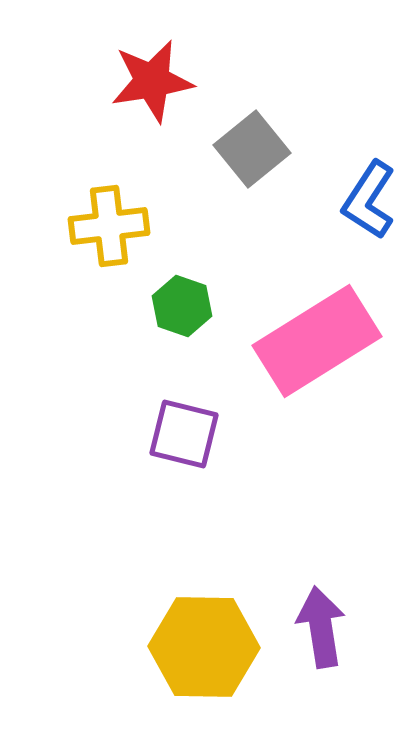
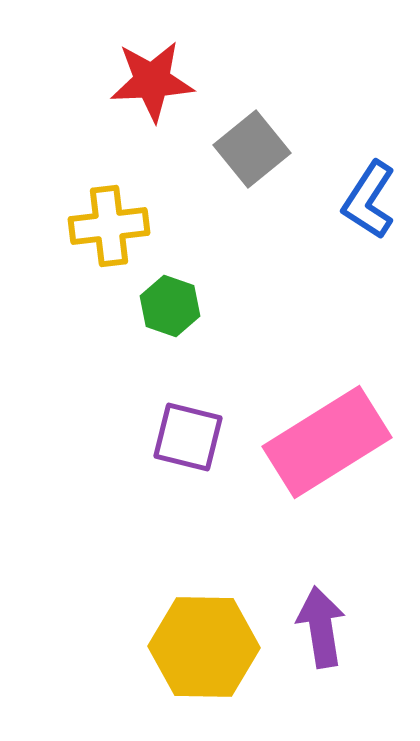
red star: rotated 6 degrees clockwise
green hexagon: moved 12 px left
pink rectangle: moved 10 px right, 101 px down
purple square: moved 4 px right, 3 px down
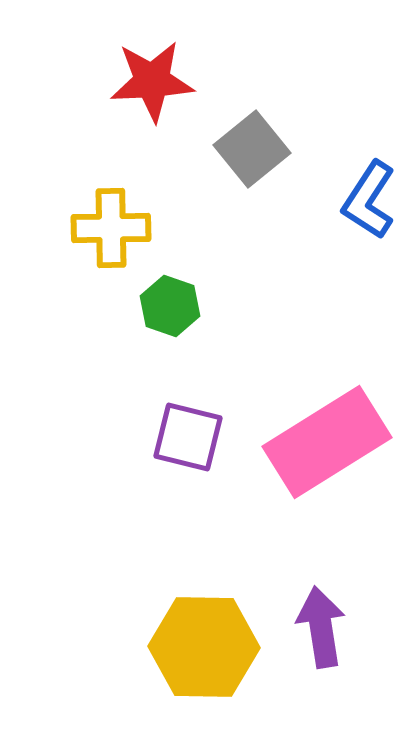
yellow cross: moved 2 px right, 2 px down; rotated 6 degrees clockwise
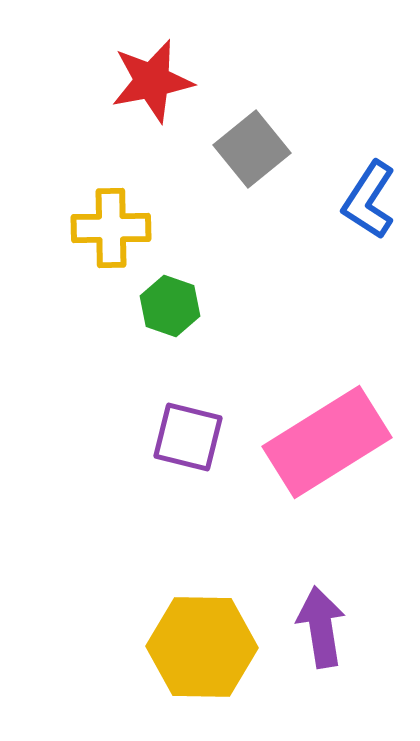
red star: rotated 8 degrees counterclockwise
yellow hexagon: moved 2 px left
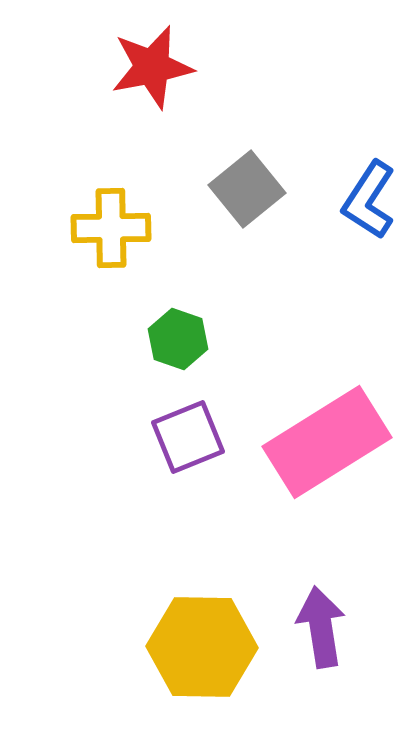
red star: moved 14 px up
gray square: moved 5 px left, 40 px down
green hexagon: moved 8 px right, 33 px down
purple square: rotated 36 degrees counterclockwise
